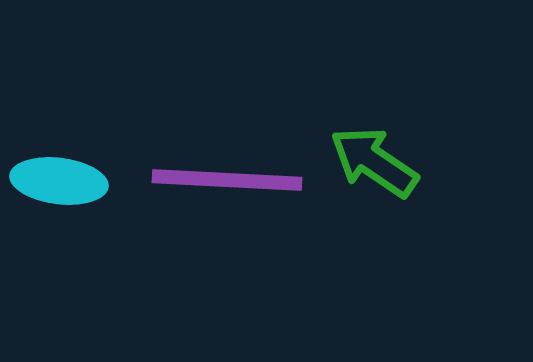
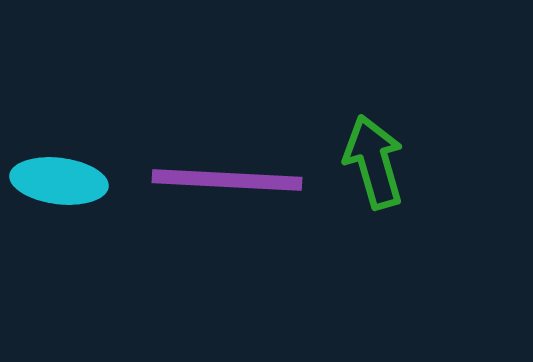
green arrow: rotated 40 degrees clockwise
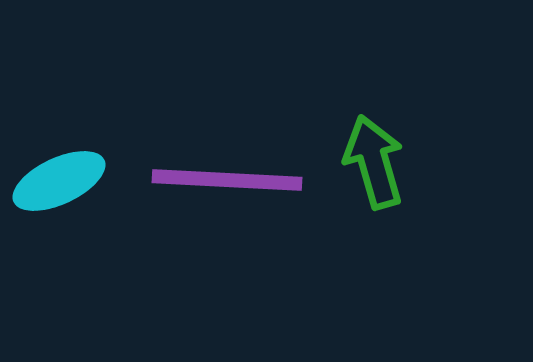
cyan ellipse: rotated 32 degrees counterclockwise
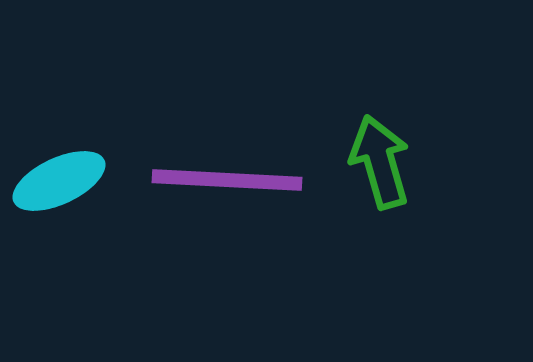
green arrow: moved 6 px right
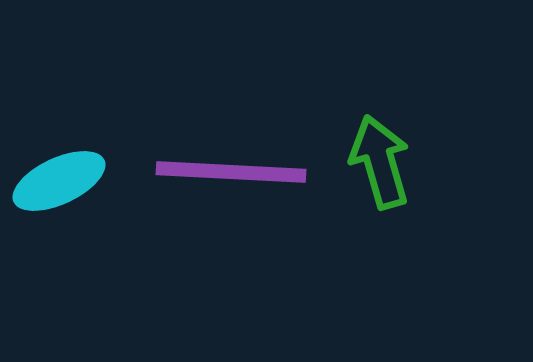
purple line: moved 4 px right, 8 px up
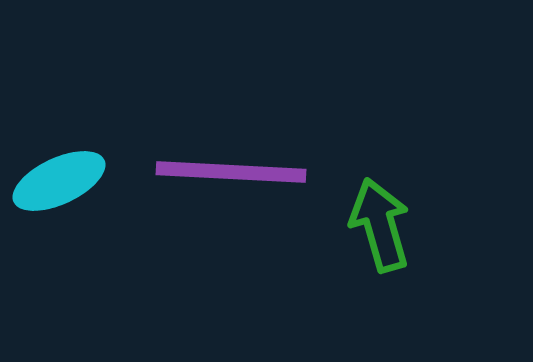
green arrow: moved 63 px down
